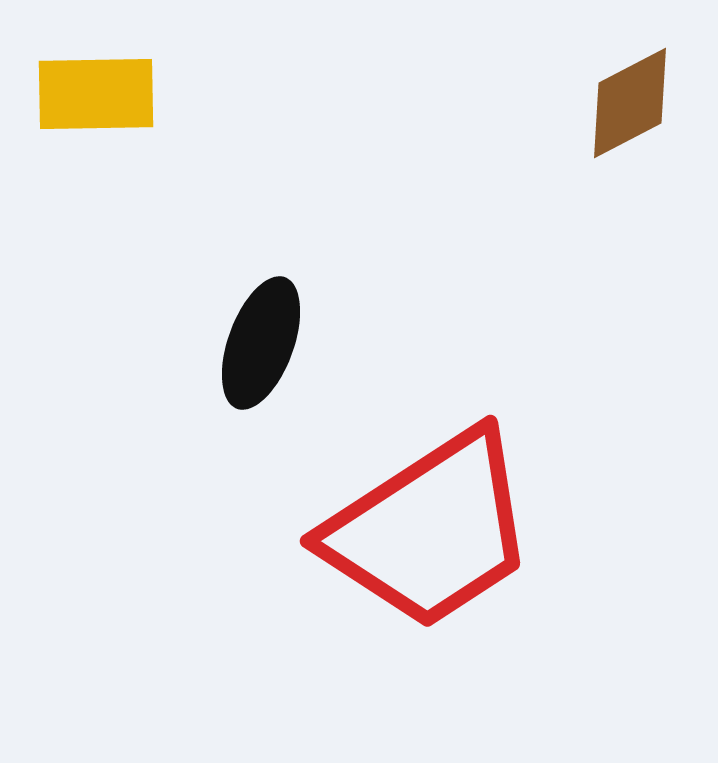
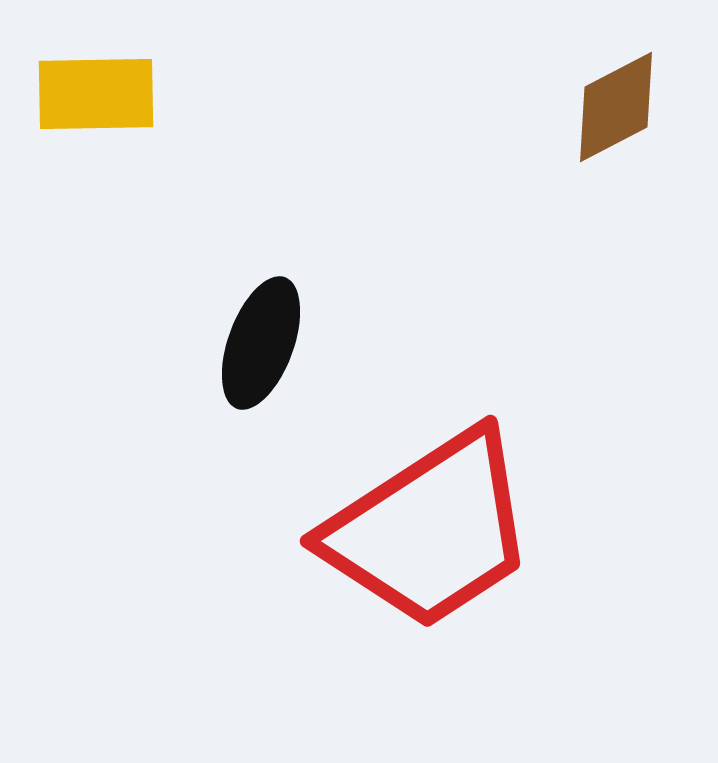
brown diamond: moved 14 px left, 4 px down
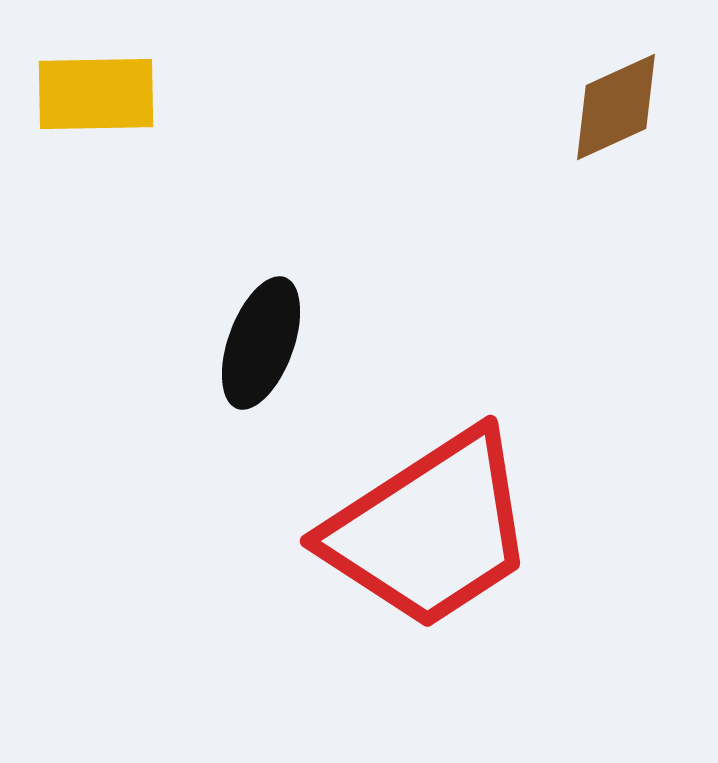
brown diamond: rotated 3 degrees clockwise
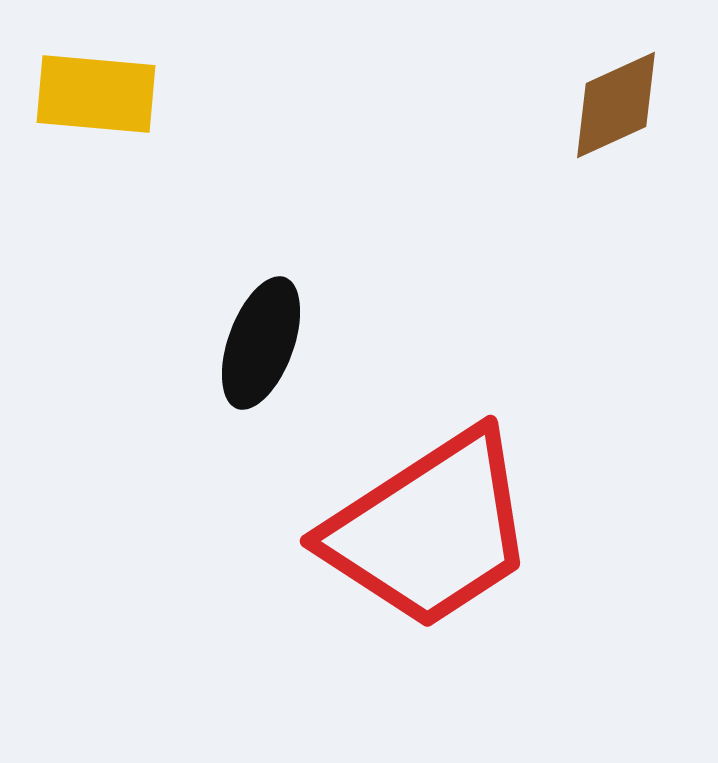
yellow rectangle: rotated 6 degrees clockwise
brown diamond: moved 2 px up
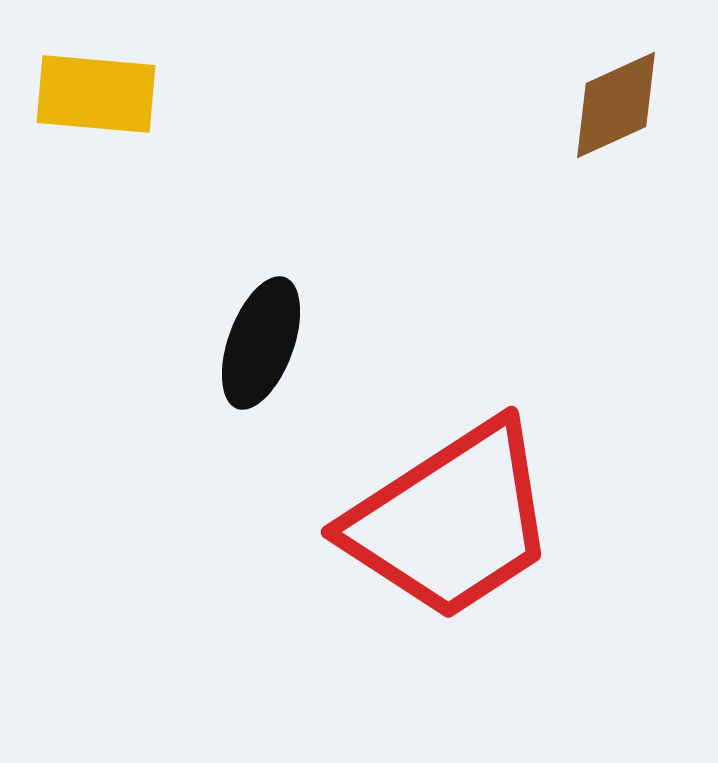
red trapezoid: moved 21 px right, 9 px up
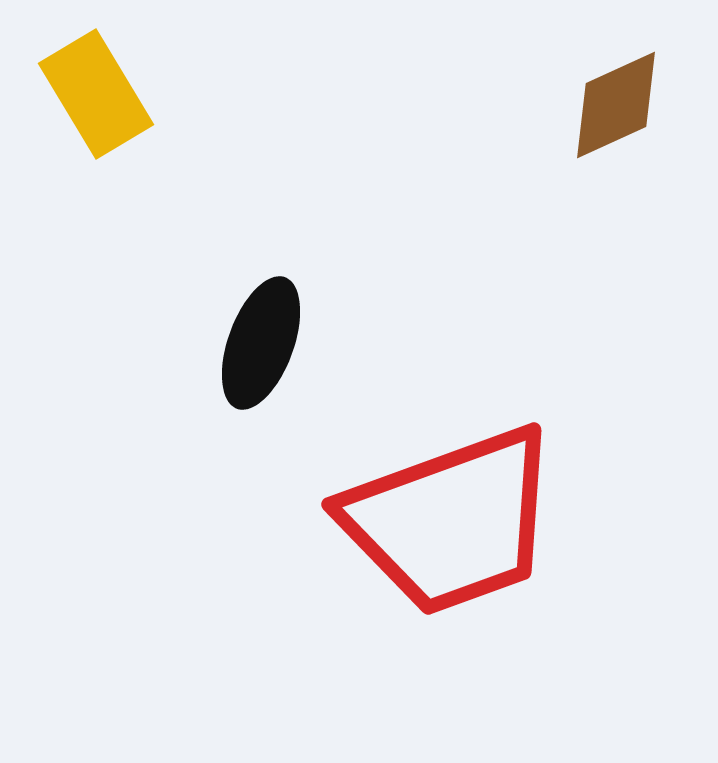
yellow rectangle: rotated 54 degrees clockwise
red trapezoid: rotated 13 degrees clockwise
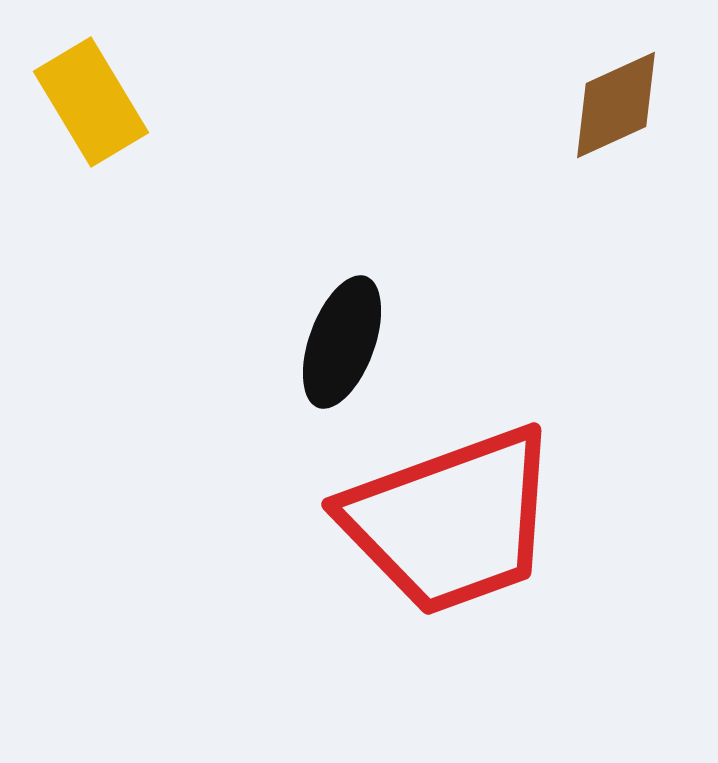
yellow rectangle: moved 5 px left, 8 px down
black ellipse: moved 81 px right, 1 px up
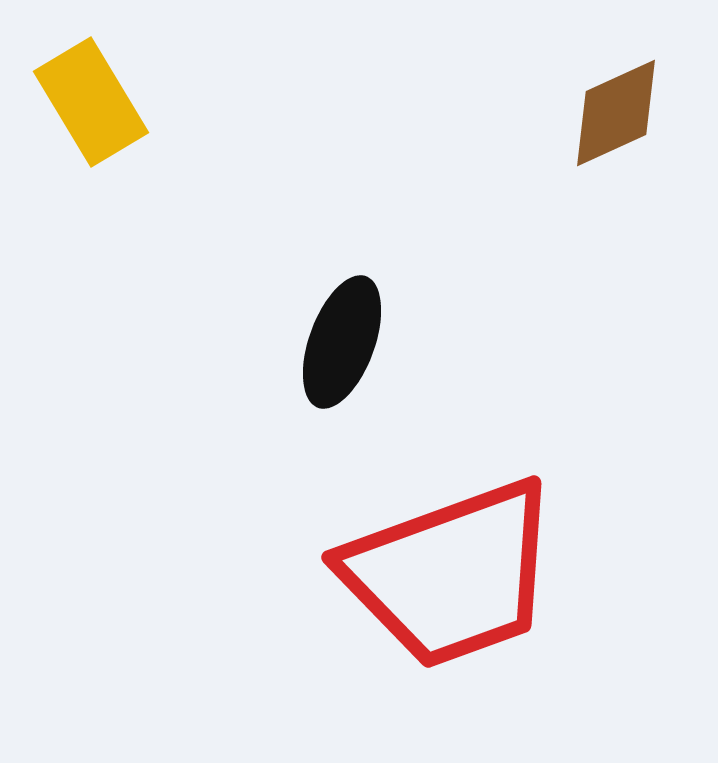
brown diamond: moved 8 px down
red trapezoid: moved 53 px down
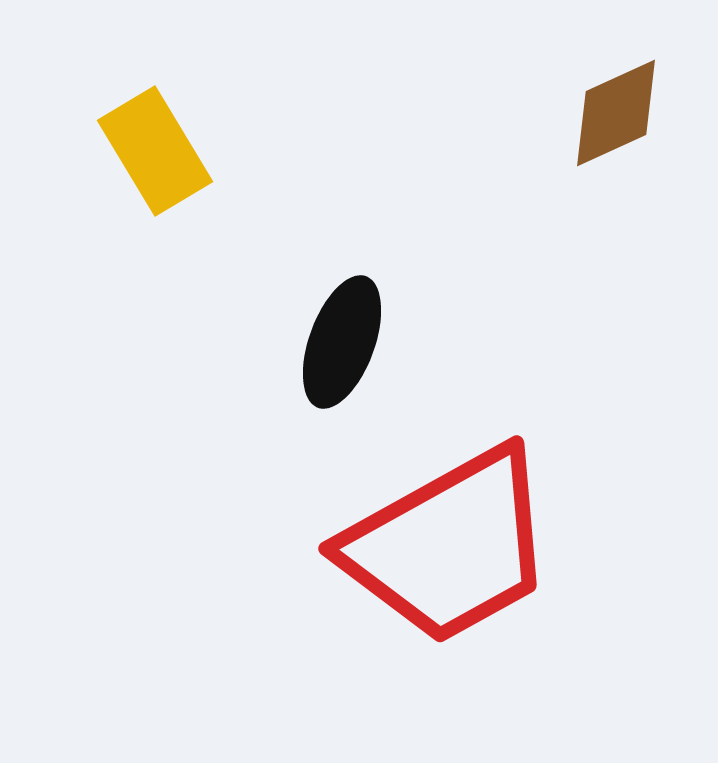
yellow rectangle: moved 64 px right, 49 px down
red trapezoid: moved 2 px left, 28 px up; rotated 9 degrees counterclockwise
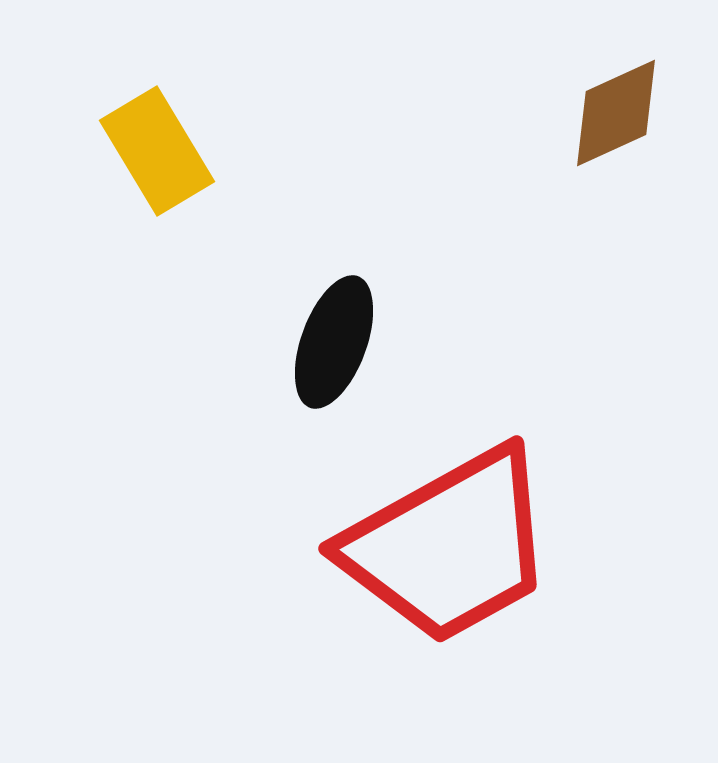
yellow rectangle: moved 2 px right
black ellipse: moved 8 px left
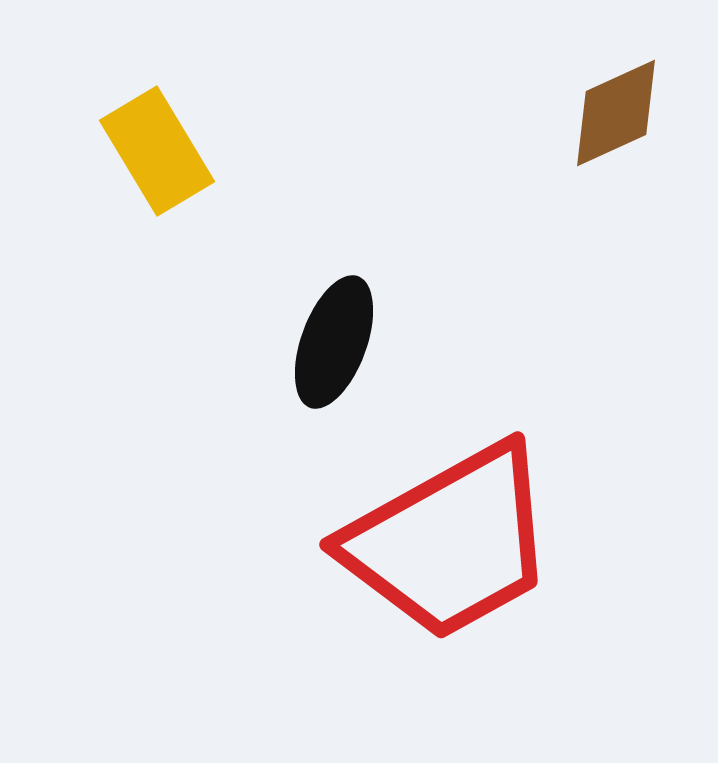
red trapezoid: moved 1 px right, 4 px up
